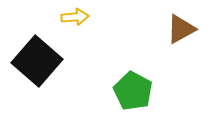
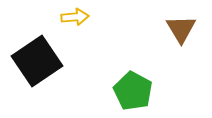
brown triangle: rotated 32 degrees counterclockwise
black square: rotated 15 degrees clockwise
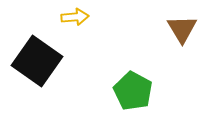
brown triangle: moved 1 px right
black square: rotated 21 degrees counterclockwise
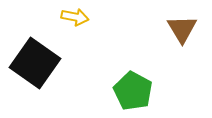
yellow arrow: rotated 16 degrees clockwise
black square: moved 2 px left, 2 px down
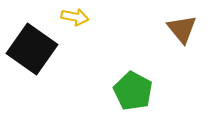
brown triangle: rotated 8 degrees counterclockwise
black square: moved 3 px left, 14 px up
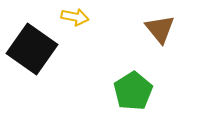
brown triangle: moved 22 px left
green pentagon: rotated 12 degrees clockwise
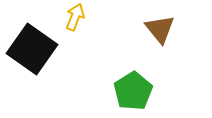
yellow arrow: rotated 80 degrees counterclockwise
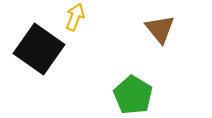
black square: moved 7 px right
green pentagon: moved 4 px down; rotated 9 degrees counterclockwise
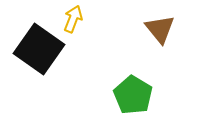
yellow arrow: moved 2 px left, 2 px down
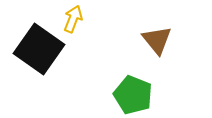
brown triangle: moved 3 px left, 11 px down
green pentagon: rotated 9 degrees counterclockwise
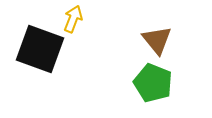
black square: moved 1 px right; rotated 15 degrees counterclockwise
green pentagon: moved 20 px right, 12 px up
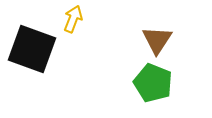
brown triangle: rotated 12 degrees clockwise
black square: moved 8 px left
